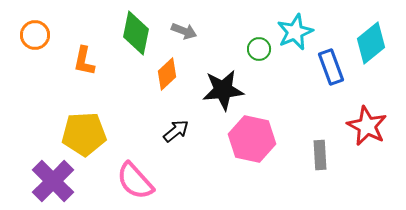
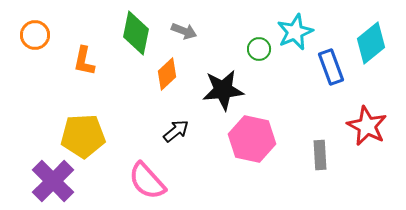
yellow pentagon: moved 1 px left, 2 px down
pink semicircle: moved 12 px right
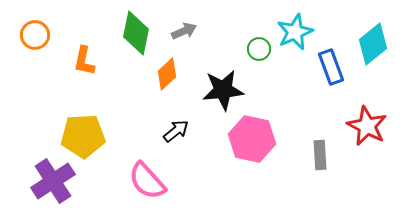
gray arrow: rotated 45 degrees counterclockwise
cyan diamond: moved 2 px right, 1 px down
purple cross: rotated 12 degrees clockwise
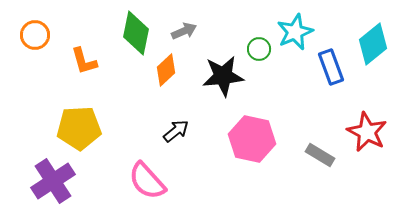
orange L-shape: rotated 28 degrees counterclockwise
orange diamond: moved 1 px left, 4 px up
black star: moved 14 px up
red star: moved 6 px down
yellow pentagon: moved 4 px left, 8 px up
gray rectangle: rotated 56 degrees counterclockwise
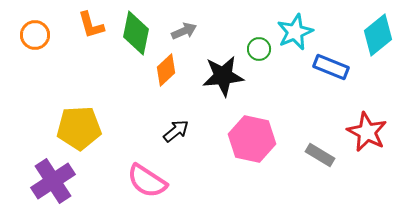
cyan diamond: moved 5 px right, 9 px up
orange L-shape: moved 7 px right, 36 px up
blue rectangle: rotated 48 degrees counterclockwise
pink semicircle: rotated 15 degrees counterclockwise
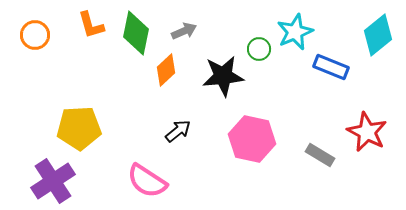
black arrow: moved 2 px right
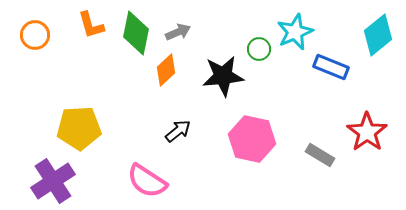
gray arrow: moved 6 px left, 1 px down
red star: rotated 9 degrees clockwise
